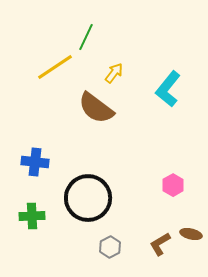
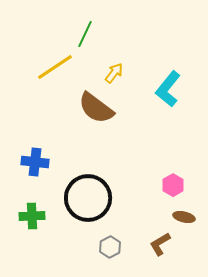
green line: moved 1 px left, 3 px up
brown ellipse: moved 7 px left, 17 px up
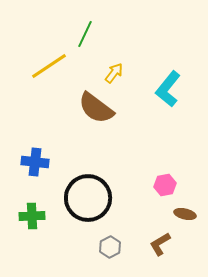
yellow line: moved 6 px left, 1 px up
pink hexagon: moved 8 px left; rotated 20 degrees clockwise
brown ellipse: moved 1 px right, 3 px up
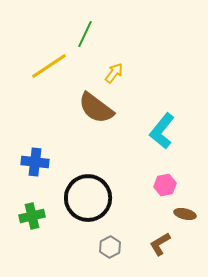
cyan L-shape: moved 6 px left, 42 px down
green cross: rotated 10 degrees counterclockwise
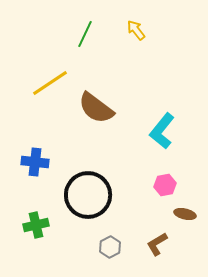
yellow line: moved 1 px right, 17 px down
yellow arrow: moved 22 px right, 43 px up; rotated 75 degrees counterclockwise
black circle: moved 3 px up
green cross: moved 4 px right, 9 px down
brown L-shape: moved 3 px left
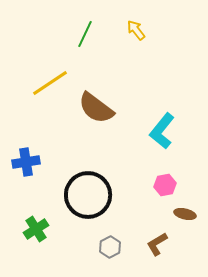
blue cross: moved 9 px left; rotated 16 degrees counterclockwise
green cross: moved 4 px down; rotated 20 degrees counterclockwise
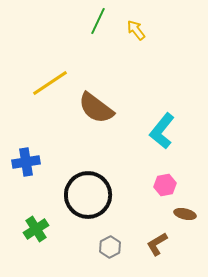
green line: moved 13 px right, 13 px up
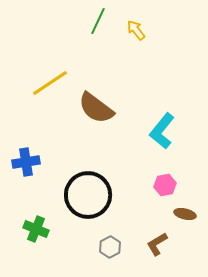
green cross: rotated 35 degrees counterclockwise
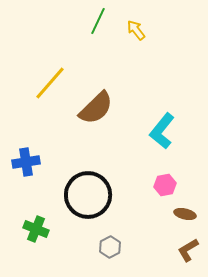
yellow line: rotated 15 degrees counterclockwise
brown semicircle: rotated 81 degrees counterclockwise
brown L-shape: moved 31 px right, 6 px down
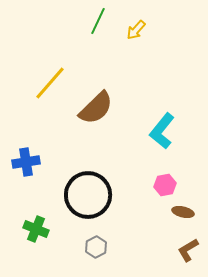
yellow arrow: rotated 100 degrees counterclockwise
brown ellipse: moved 2 px left, 2 px up
gray hexagon: moved 14 px left
